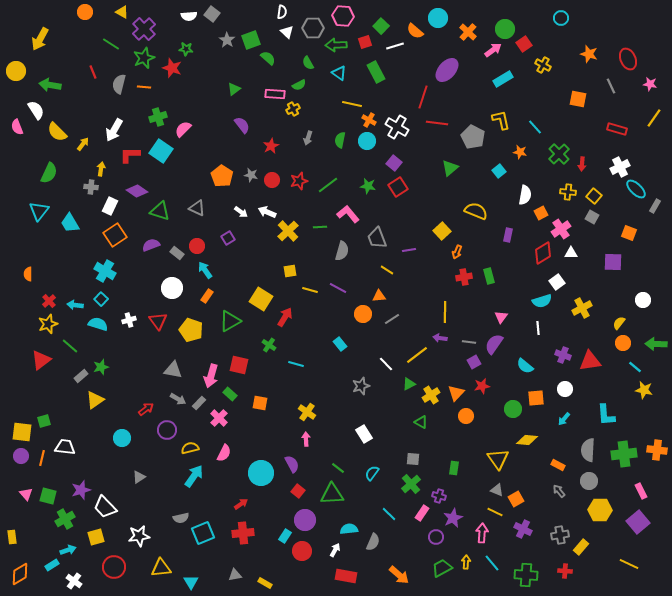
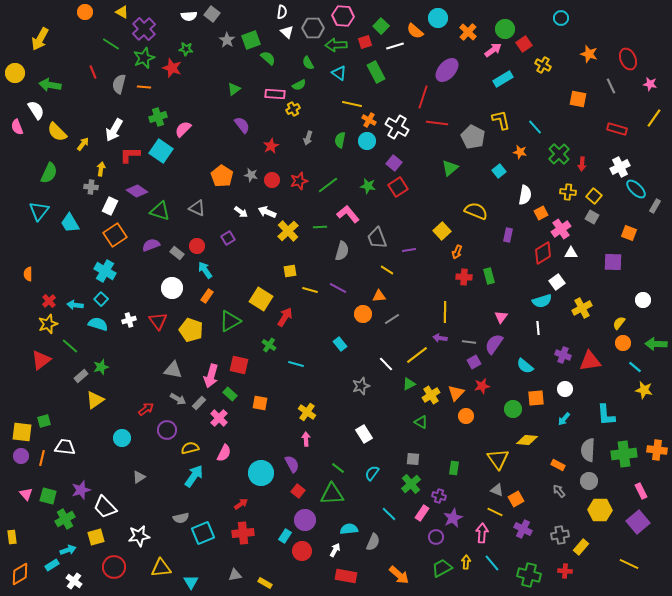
yellow circle at (16, 71): moved 1 px left, 2 px down
red cross at (464, 277): rotated 14 degrees clockwise
green cross at (526, 575): moved 3 px right; rotated 10 degrees clockwise
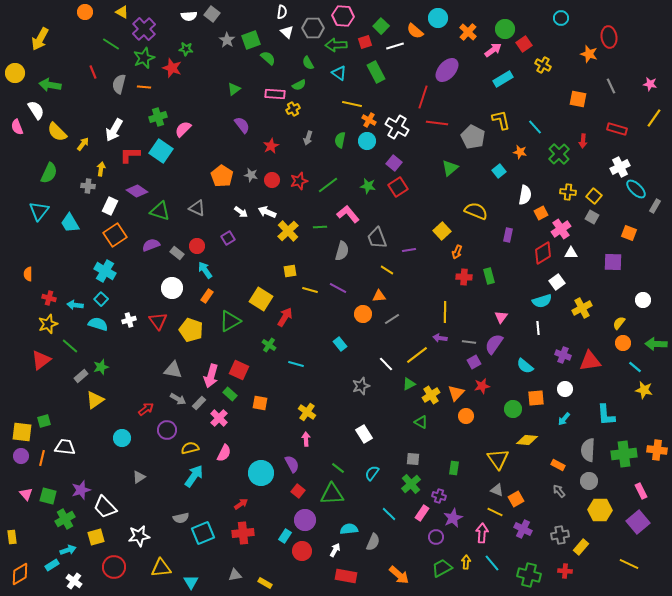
red ellipse at (628, 59): moved 19 px left, 22 px up; rotated 15 degrees clockwise
red arrow at (582, 164): moved 1 px right, 23 px up
gray cross at (91, 187): moved 3 px left, 1 px up
red cross at (49, 301): moved 3 px up; rotated 32 degrees counterclockwise
red square at (239, 365): moved 5 px down; rotated 12 degrees clockwise
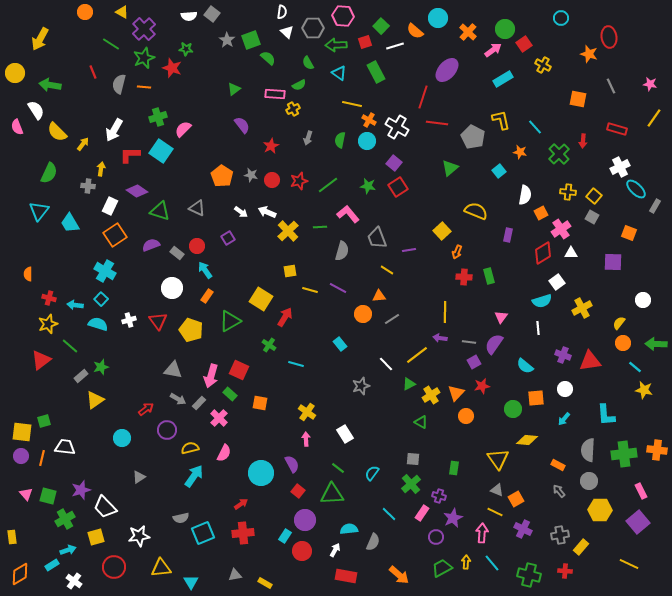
white rectangle at (364, 434): moved 19 px left
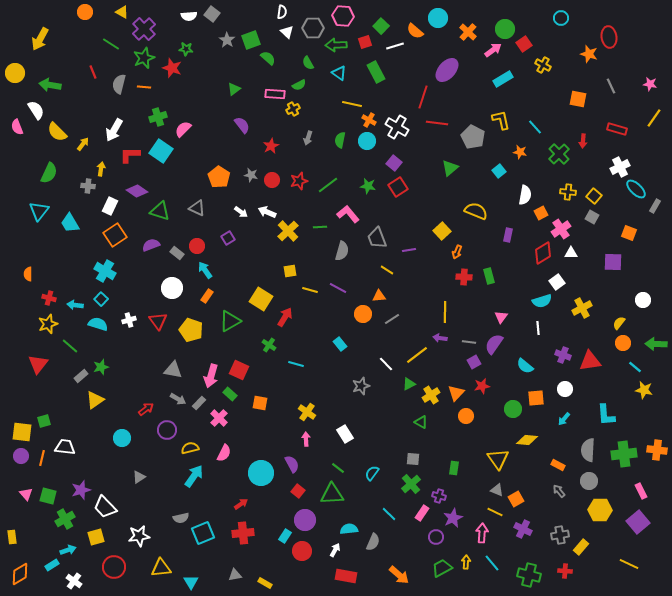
orange pentagon at (222, 176): moved 3 px left, 1 px down
red triangle at (41, 360): moved 3 px left, 4 px down; rotated 15 degrees counterclockwise
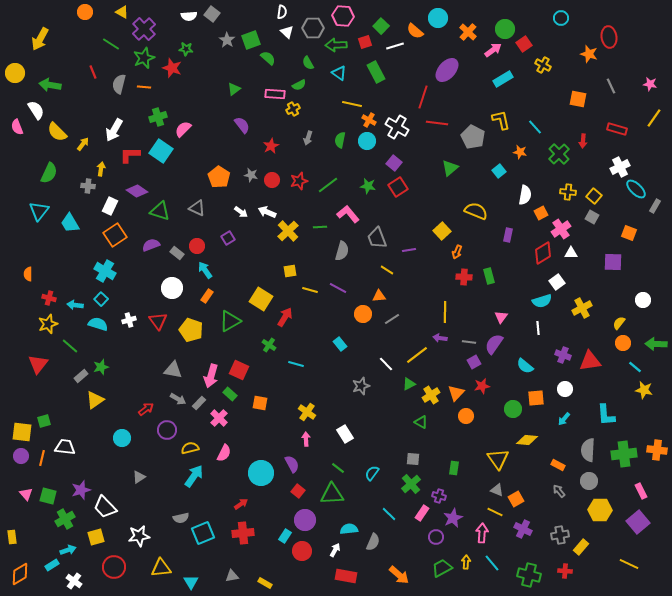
gray triangle at (235, 575): moved 3 px left, 1 px down
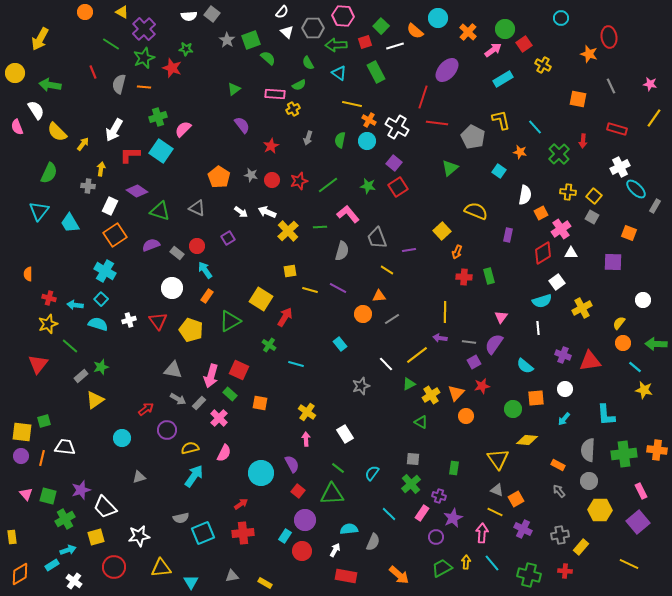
white semicircle at (282, 12): rotated 32 degrees clockwise
cyan square at (499, 171): rotated 16 degrees counterclockwise
gray triangle at (139, 477): rotated 16 degrees clockwise
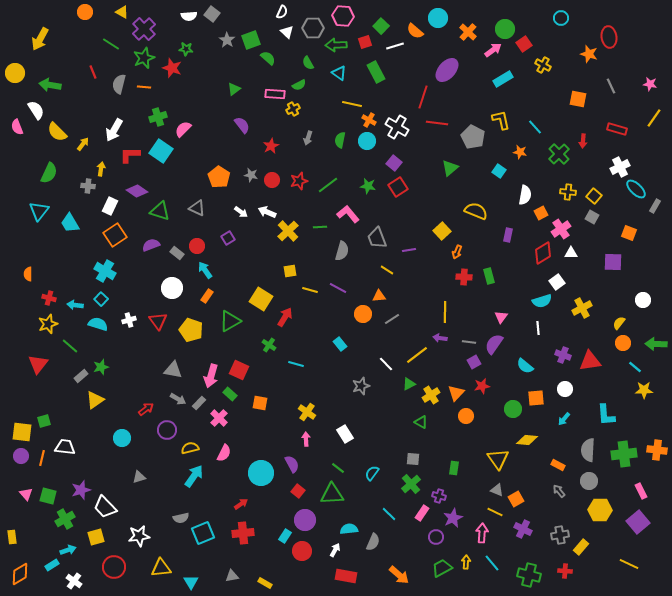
white semicircle at (282, 12): rotated 16 degrees counterclockwise
yellow star at (644, 390): rotated 12 degrees counterclockwise
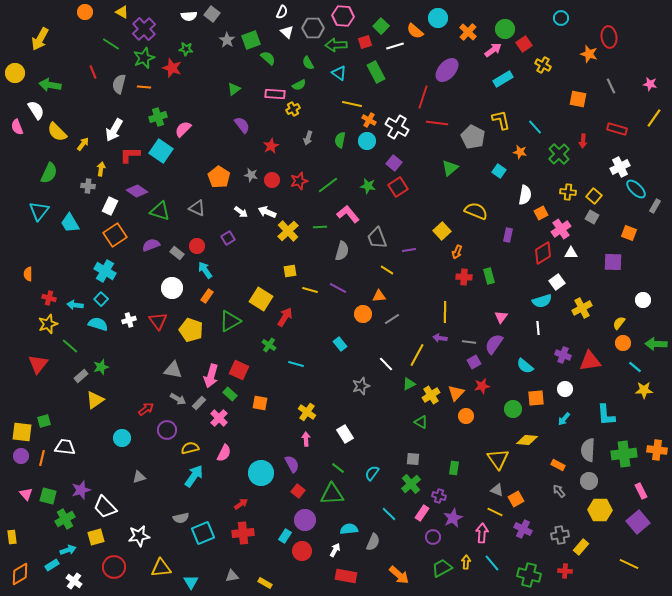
yellow line at (417, 355): rotated 25 degrees counterclockwise
purple circle at (436, 537): moved 3 px left
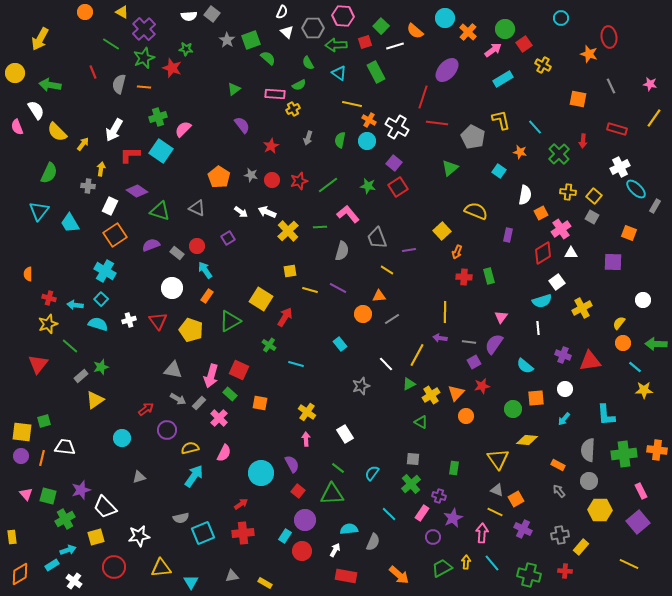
cyan circle at (438, 18): moved 7 px right
